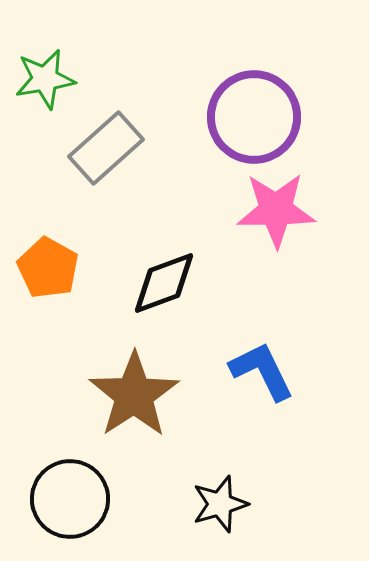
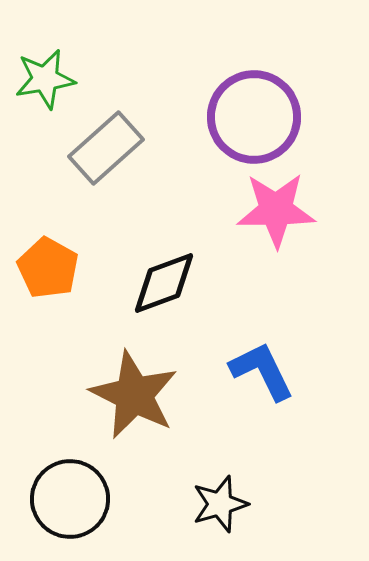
brown star: rotated 12 degrees counterclockwise
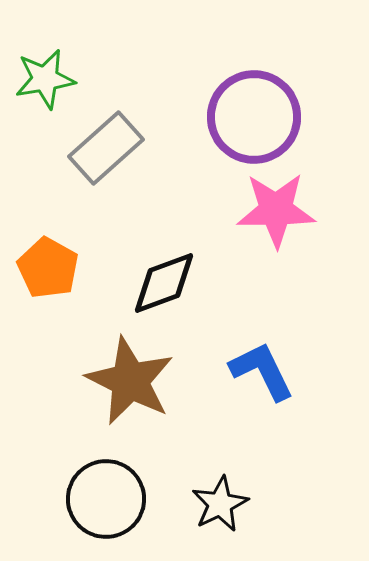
brown star: moved 4 px left, 14 px up
black circle: moved 36 px right
black star: rotated 10 degrees counterclockwise
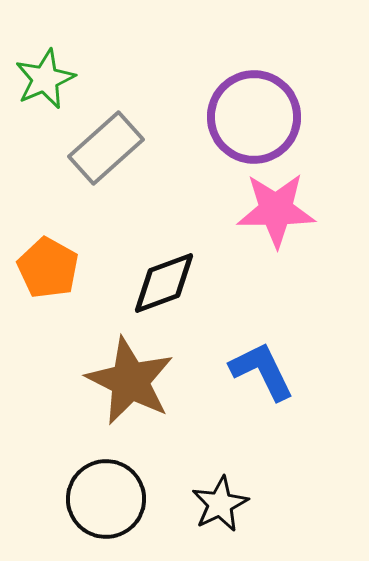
green star: rotated 14 degrees counterclockwise
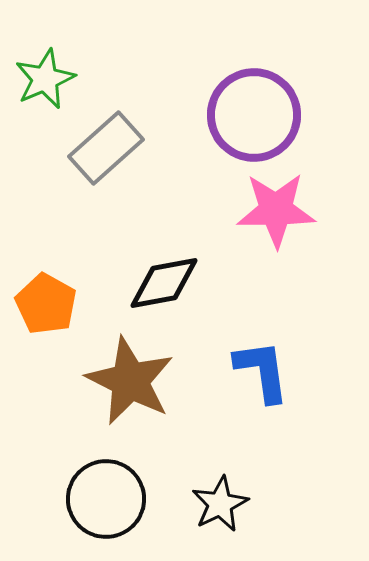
purple circle: moved 2 px up
orange pentagon: moved 2 px left, 36 px down
black diamond: rotated 10 degrees clockwise
blue L-shape: rotated 18 degrees clockwise
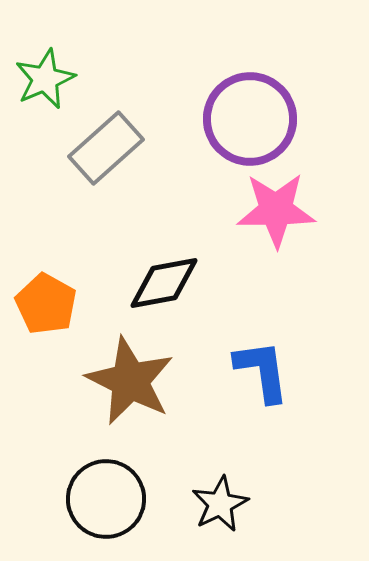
purple circle: moved 4 px left, 4 px down
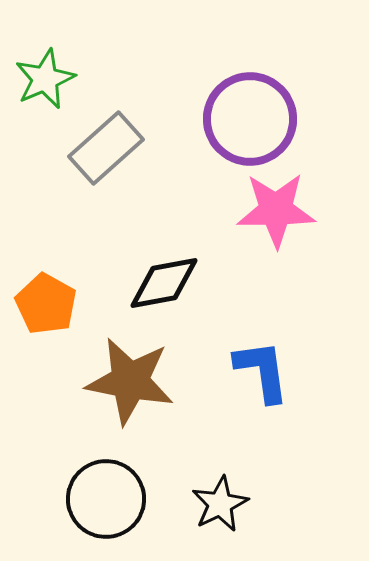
brown star: rotated 16 degrees counterclockwise
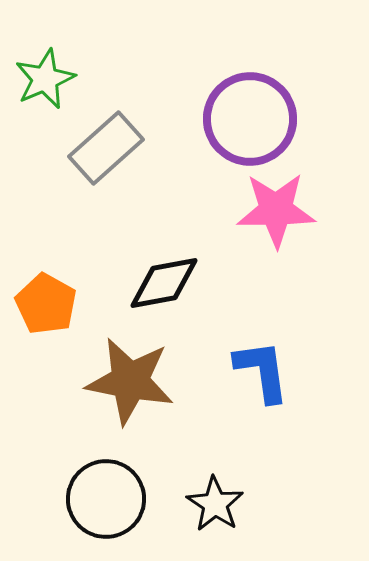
black star: moved 5 px left; rotated 12 degrees counterclockwise
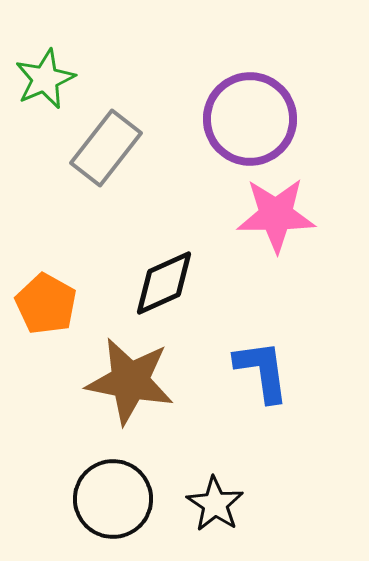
gray rectangle: rotated 10 degrees counterclockwise
pink star: moved 5 px down
black diamond: rotated 14 degrees counterclockwise
black circle: moved 7 px right
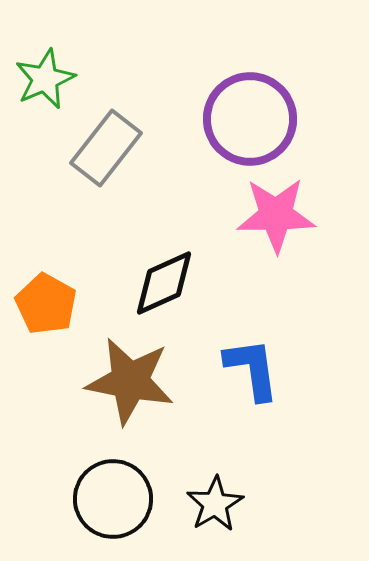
blue L-shape: moved 10 px left, 2 px up
black star: rotated 8 degrees clockwise
